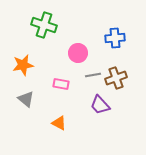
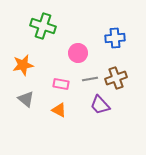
green cross: moved 1 px left, 1 px down
gray line: moved 3 px left, 4 px down
orange triangle: moved 13 px up
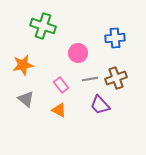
pink rectangle: moved 1 px down; rotated 42 degrees clockwise
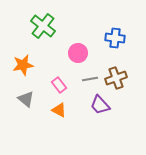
green cross: rotated 20 degrees clockwise
blue cross: rotated 12 degrees clockwise
pink rectangle: moved 2 px left
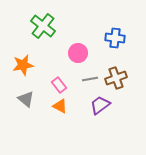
purple trapezoid: rotated 95 degrees clockwise
orange triangle: moved 1 px right, 4 px up
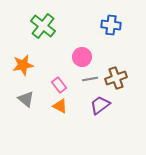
blue cross: moved 4 px left, 13 px up
pink circle: moved 4 px right, 4 px down
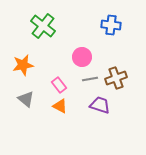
purple trapezoid: rotated 55 degrees clockwise
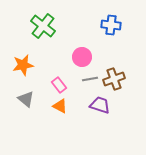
brown cross: moved 2 px left, 1 px down
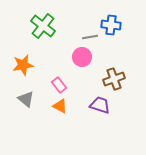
gray line: moved 42 px up
